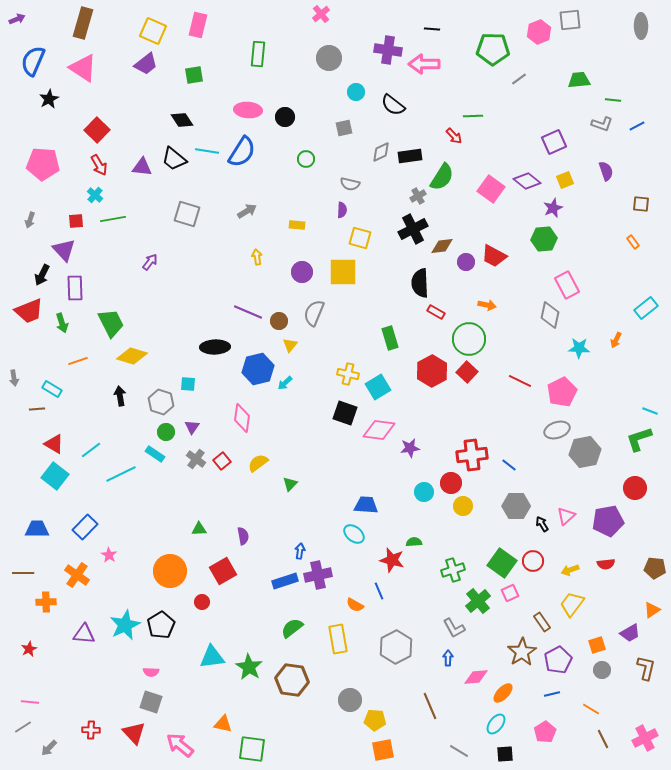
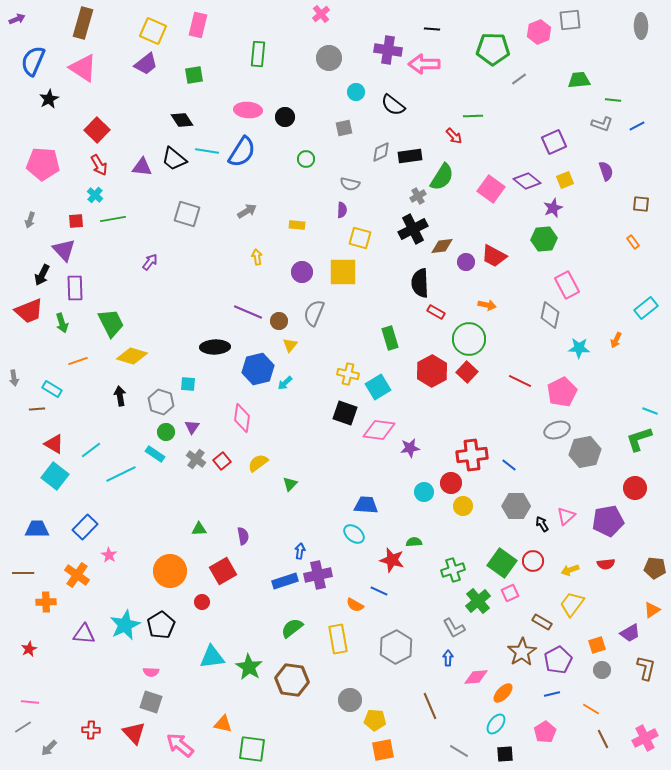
blue line at (379, 591): rotated 42 degrees counterclockwise
brown rectangle at (542, 622): rotated 24 degrees counterclockwise
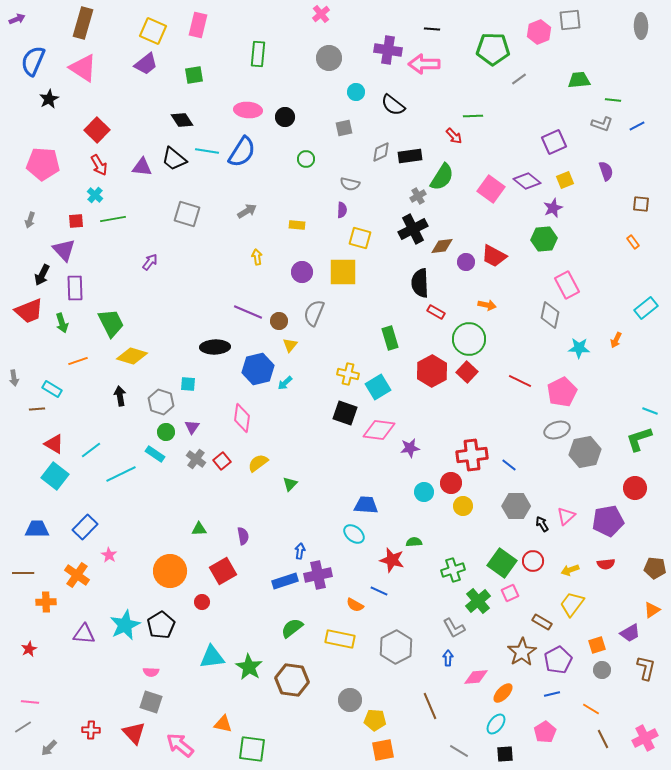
yellow rectangle at (338, 639): moved 2 px right; rotated 68 degrees counterclockwise
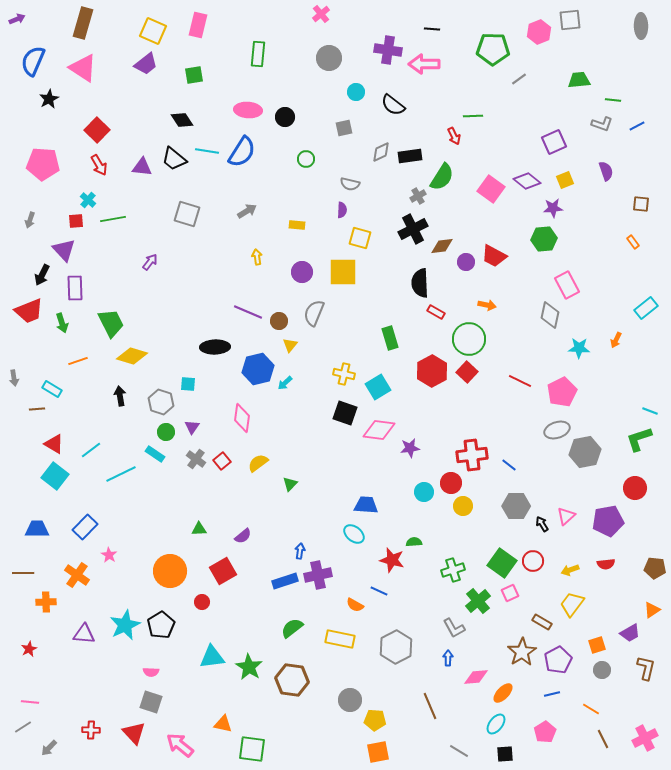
red arrow at (454, 136): rotated 18 degrees clockwise
cyan cross at (95, 195): moved 7 px left, 5 px down
purple star at (553, 208): rotated 18 degrees clockwise
yellow cross at (348, 374): moved 4 px left
purple semicircle at (243, 536): rotated 60 degrees clockwise
orange square at (383, 750): moved 5 px left, 2 px down
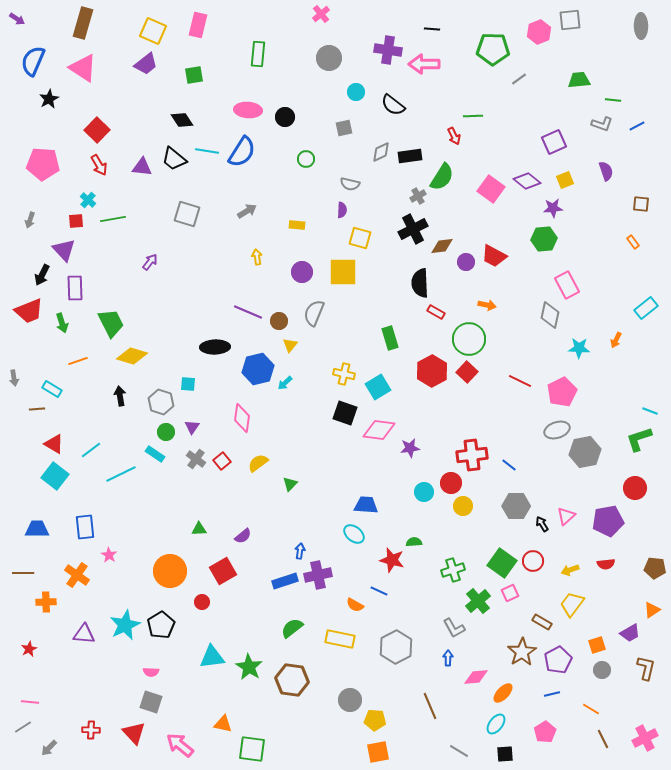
purple arrow at (17, 19): rotated 56 degrees clockwise
blue rectangle at (85, 527): rotated 50 degrees counterclockwise
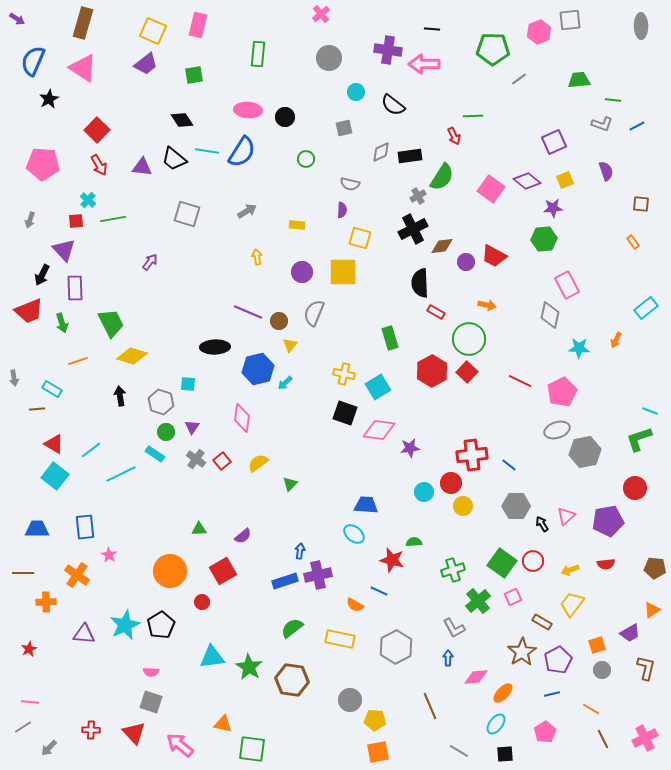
pink square at (510, 593): moved 3 px right, 4 px down
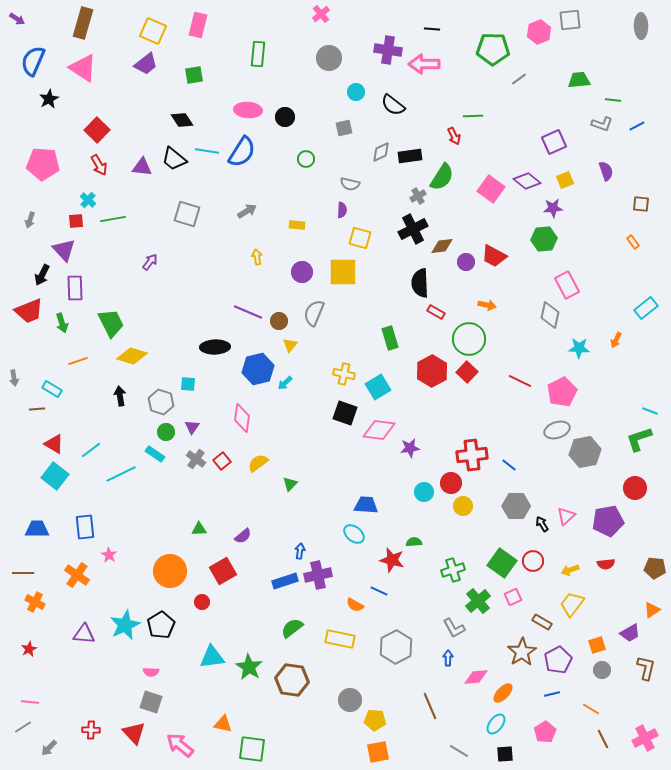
orange cross at (46, 602): moved 11 px left; rotated 30 degrees clockwise
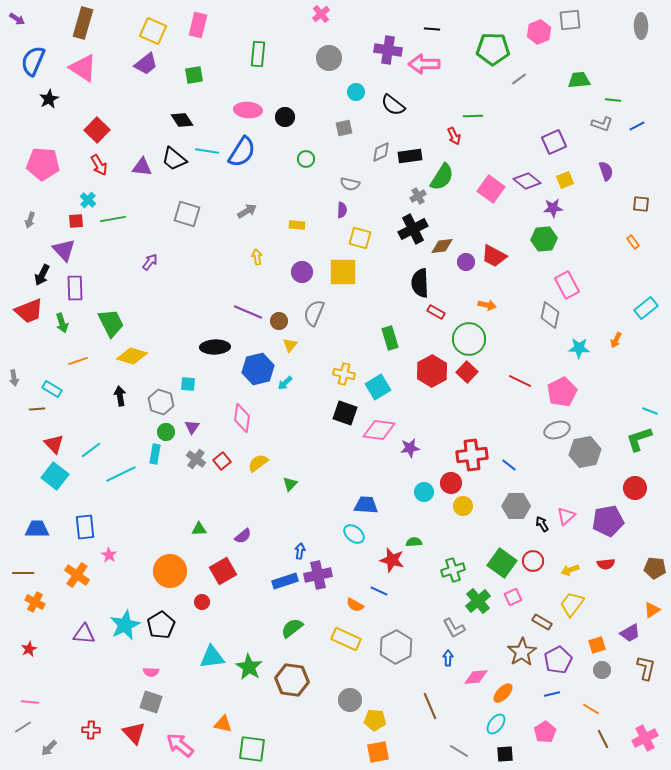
red triangle at (54, 444): rotated 15 degrees clockwise
cyan rectangle at (155, 454): rotated 66 degrees clockwise
yellow rectangle at (340, 639): moved 6 px right; rotated 12 degrees clockwise
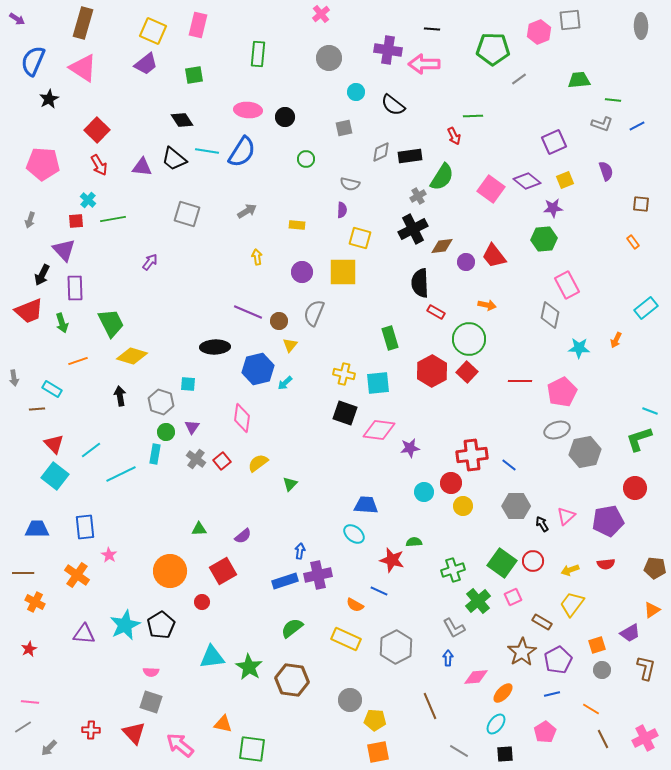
red trapezoid at (494, 256): rotated 24 degrees clockwise
red line at (520, 381): rotated 25 degrees counterclockwise
cyan square at (378, 387): moved 4 px up; rotated 25 degrees clockwise
